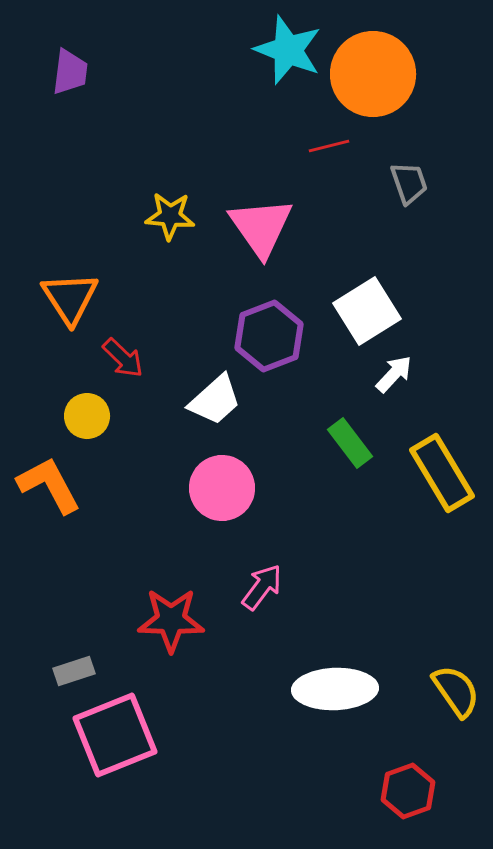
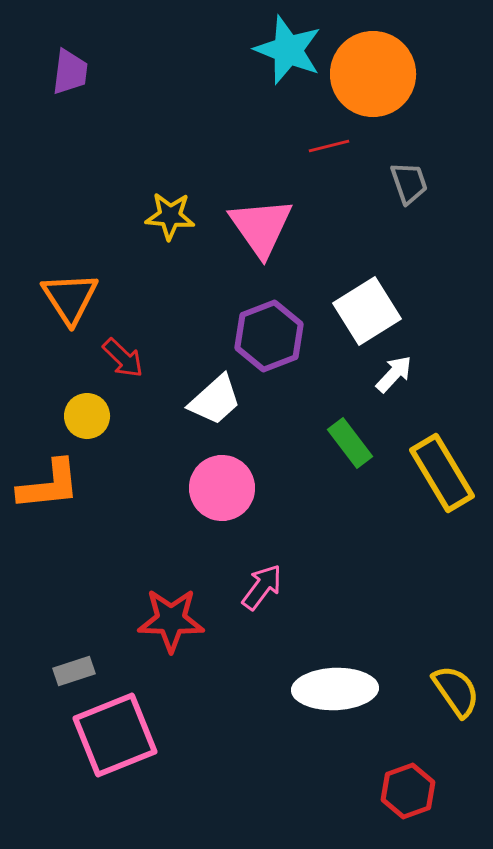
orange L-shape: rotated 112 degrees clockwise
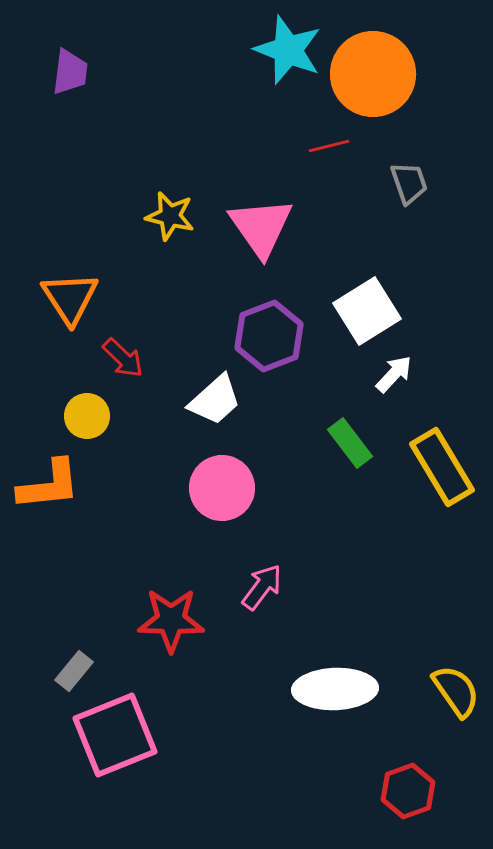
yellow star: rotated 9 degrees clockwise
yellow rectangle: moved 6 px up
gray rectangle: rotated 33 degrees counterclockwise
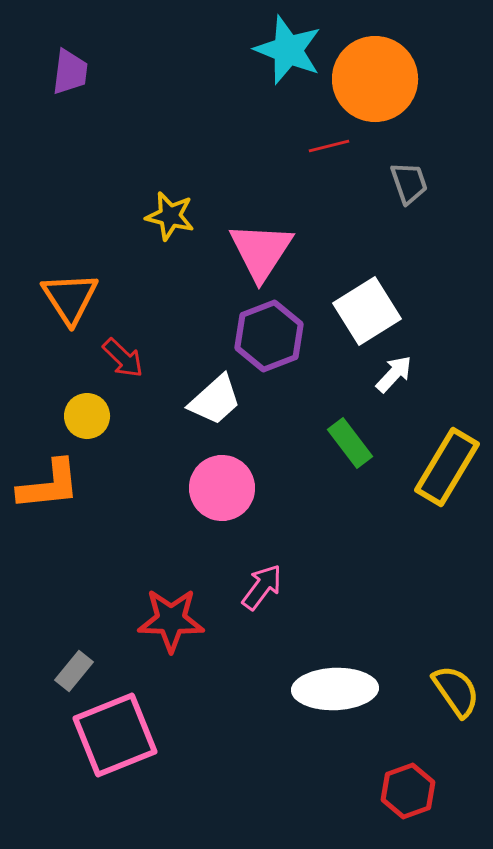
orange circle: moved 2 px right, 5 px down
pink triangle: moved 24 px down; rotated 8 degrees clockwise
yellow rectangle: moved 5 px right; rotated 62 degrees clockwise
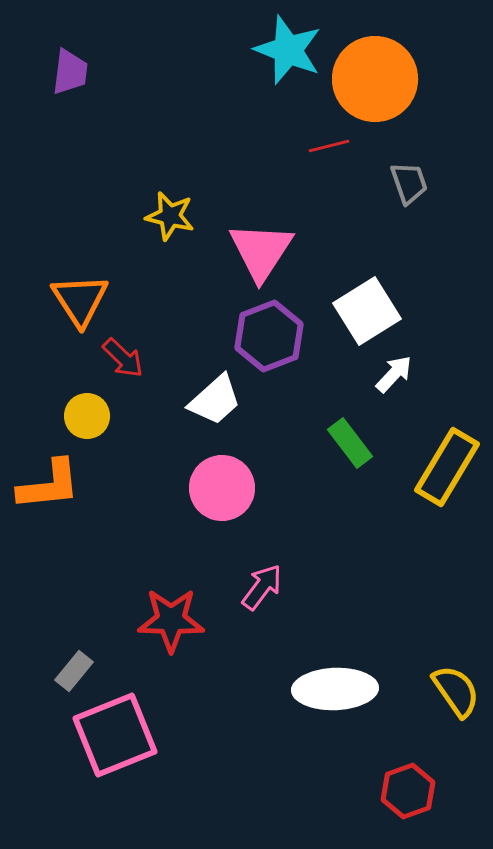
orange triangle: moved 10 px right, 2 px down
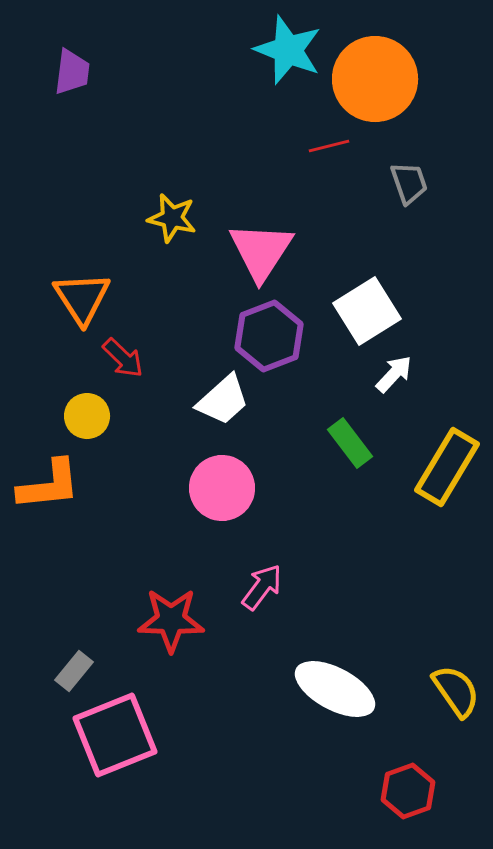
purple trapezoid: moved 2 px right
yellow star: moved 2 px right, 2 px down
orange triangle: moved 2 px right, 2 px up
white trapezoid: moved 8 px right
white ellipse: rotated 30 degrees clockwise
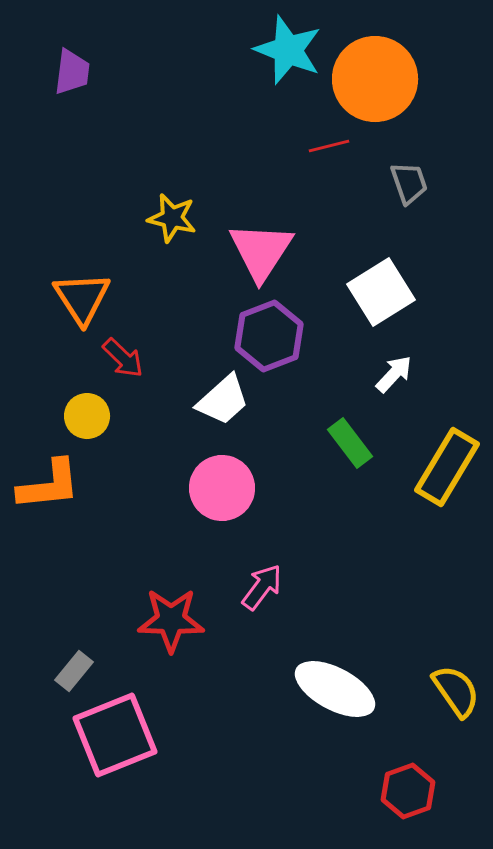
white square: moved 14 px right, 19 px up
